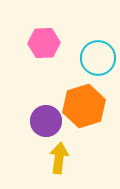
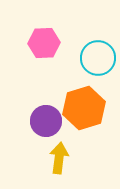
orange hexagon: moved 2 px down
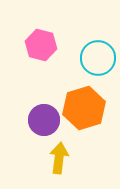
pink hexagon: moved 3 px left, 2 px down; rotated 16 degrees clockwise
purple circle: moved 2 px left, 1 px up
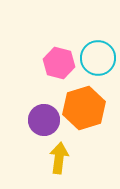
pink hexagon: moved 18 px right, 18 px down
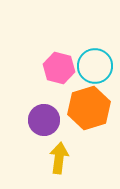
cyan circle: moved 3 px left, 8 px down
pink hexagon: moved 5 px down
orange hexagon: moved 5 px right
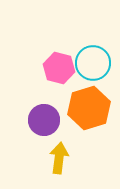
cyan circle: moved 2 px left, 3 px up
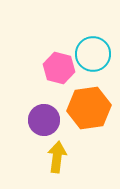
cyan circle: moved 9 px up
orange hexagon: rotated 9 degrees clockwise
yellow arrow: moved 2 px left, 1 px up
